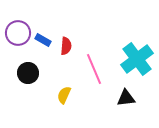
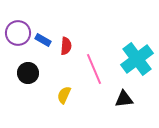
black triangle: moved 2 px left, 1 px down
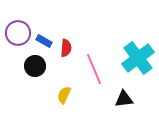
blue rectangle: moved 1 px right, 1 px down
red semicircle: moved 2 px down
cyan cross: moved 1 px right, 1 px up
black circle: moved 7 px right, 7 px up
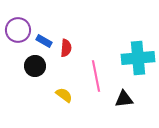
purple circle: moved 3 px up
cyan cross: rotated 32 degrees clockwise
pink line: moved 2 px right, 7 px down; rotated 12 degrees clockwise
yellow semicircle: rotated 102 degrees clockwise
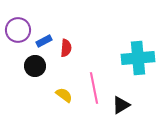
blue rectangle: rotated 56 degrees counterclockwise
pink line: moved 2 px left, 12 px down
black triangle: moved 3 px left, 6 px down; rotated 24 degrees counterclockwise
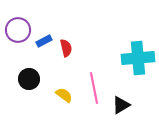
red semicircle: rotated 18 degrees counterclockwise
black circle: moved 6 px left, 13 px down
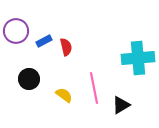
purple circle: moved 2 px left, 1 px down
red semicircle: moved 1 px up
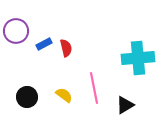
blue rectangle: moved 3 px down
red semicircle: moved 1 px down
black circle: moved 2 px left, 18 px down
black triangle: moved 4 px right
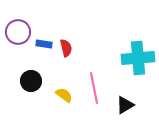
purple circle: moved 2 px right, 1 px down
blue rectangle: rotated 35 degrees clockwise
black circle: moved 4 px right, 16 px up
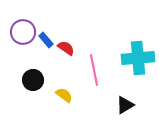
purple circle: moved 5 px right
blue rectangle: moved 2 px right, 4 px up; rotated 42 degrees clockwise
red semicircle: rotated 42 degrees counterclockwise
black circle: moved 2 px right, 1 px up
pink line: moved 18 px up
